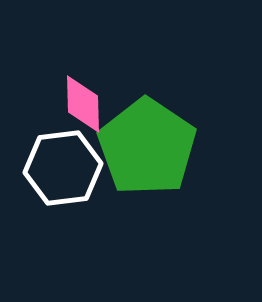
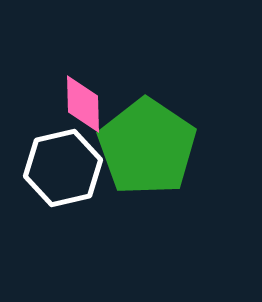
white hexagon: rotated 6 degrees counterclockwise
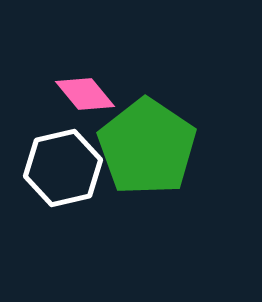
pink diamond: moved 2 px right, 10 px up; rotated 38 degrees counterclockwise
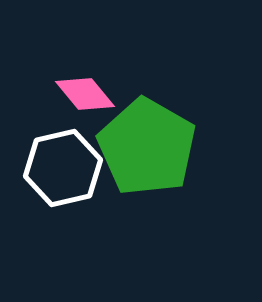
green pentagon: rotated 4 degrees counterclockwise
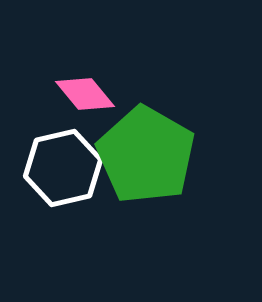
green pentagon: moved 1 px left, 8 px down
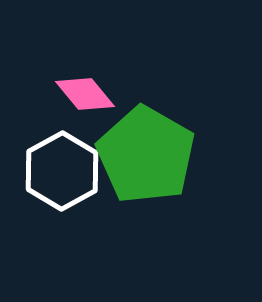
white hexagon: moved 1 px left, 3 px down; rotated 16 degrees counterclockwise
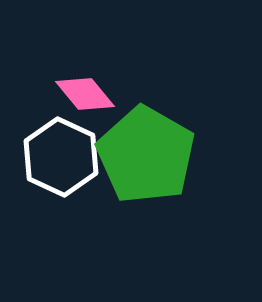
white hexagon: moved 1 px left, 14 px up; rotated 6 degrees counterclockwise
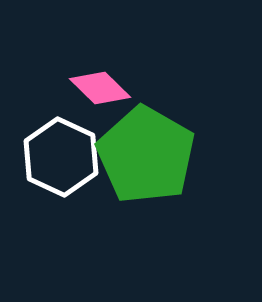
pink diamond: moved 15 px right, 6 px up; rotated 6 degrees counterclockwise
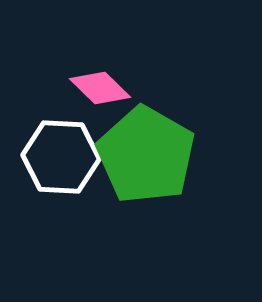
white hexagon: rotated 22 degrees counterclockwise
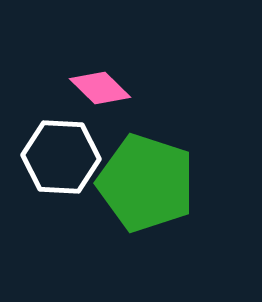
green pentagon: moved 28 px down; rotated 12 degrees counterclockwise
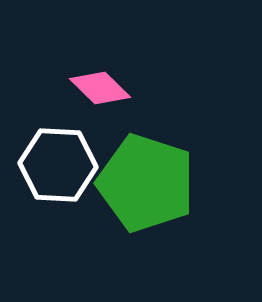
white hexagon: moved 3 px left, 8 px down
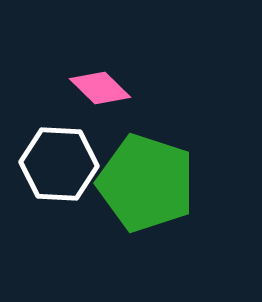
white hexagon: moved 1 px right, 1 px up
